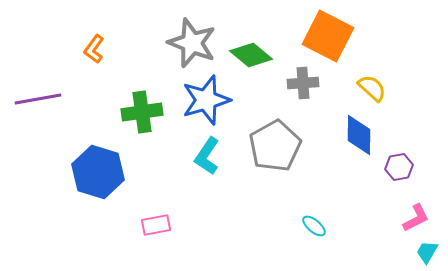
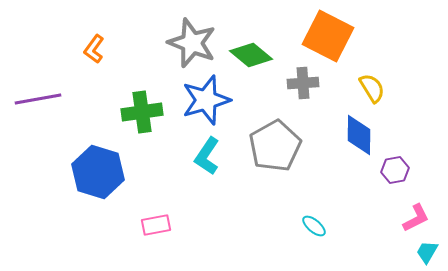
yellow semicircle: rotated 16 degrees clockwise
purple hexagon: moved 4 px left, 3 px down
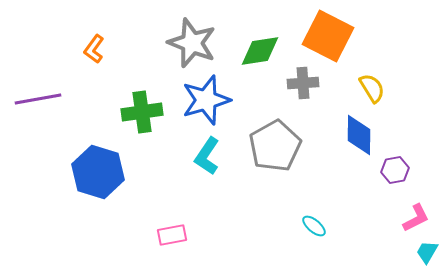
green diamond: moved 9 px right, 4 px up; rotated 48 degrees counterclockwise
pink rectangle: moved 16 px right, 10 px down
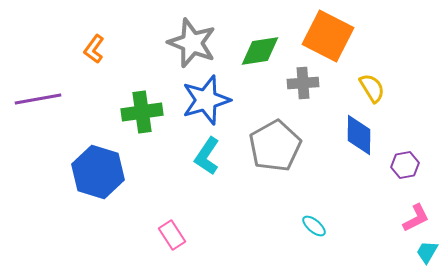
purple hexagon: moved 10 px right, 5 px up
pink rectangle: rotated 68 degrees clockwise
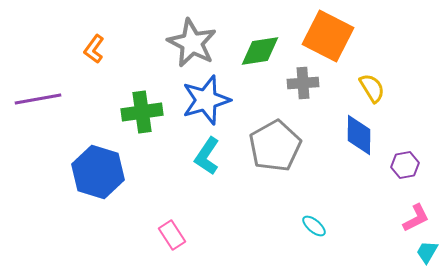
gray star: rotated 6 degrees clockwise
